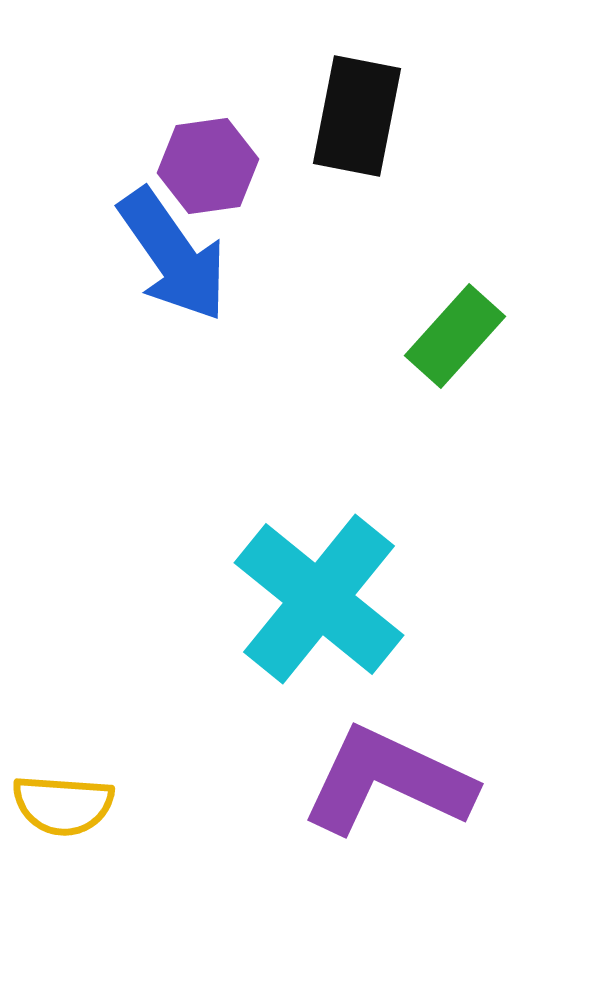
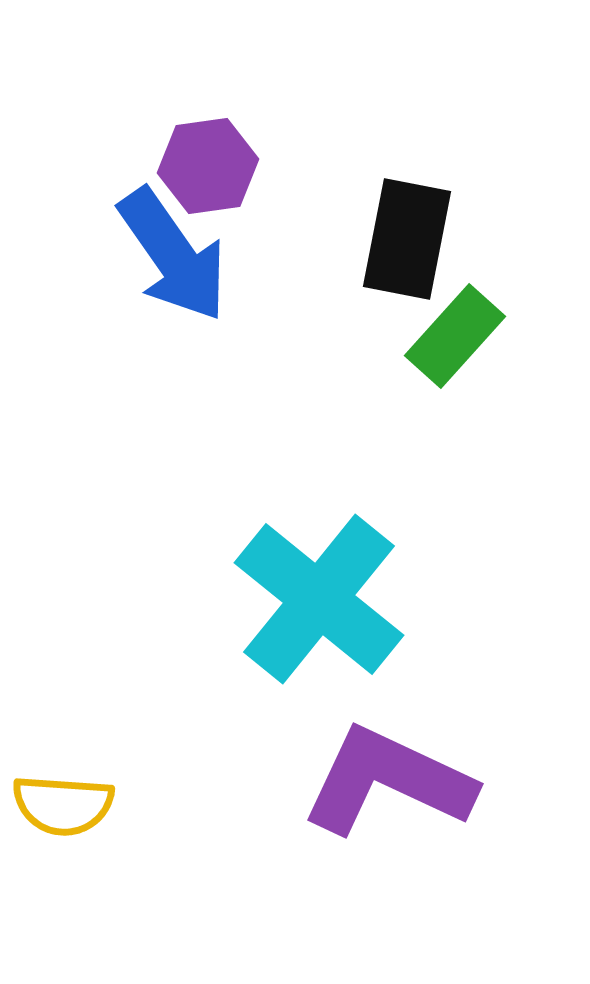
black rectangle: moved 50 px right, 123 px down
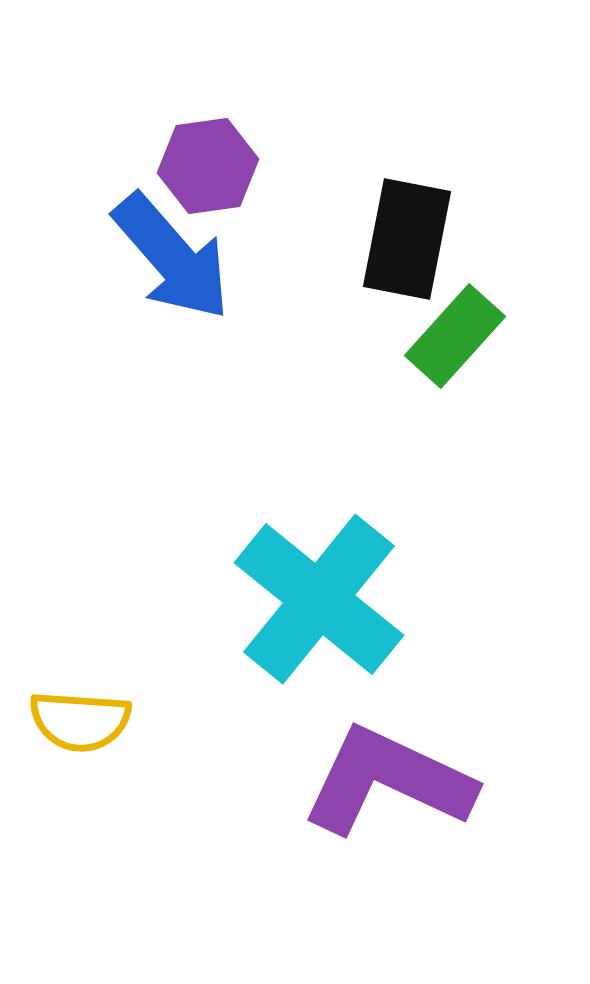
blue arrow: moved 1 px left, 2 px down; rotated 6 degrees counterclockwise
yellow semicircle: moved 17 px right, 84 px up
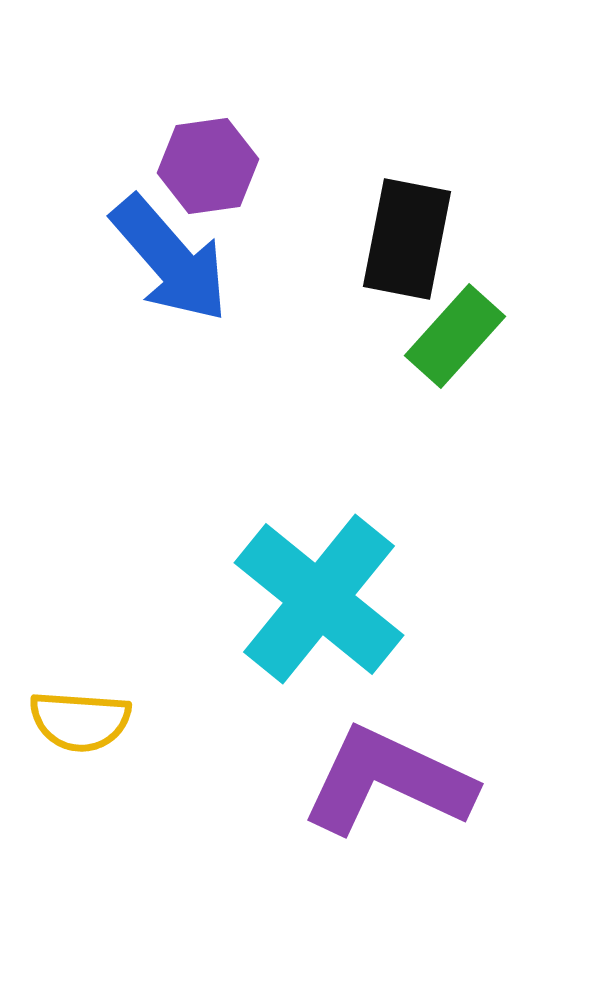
blue arrow: moved 2 px left, 2 px down
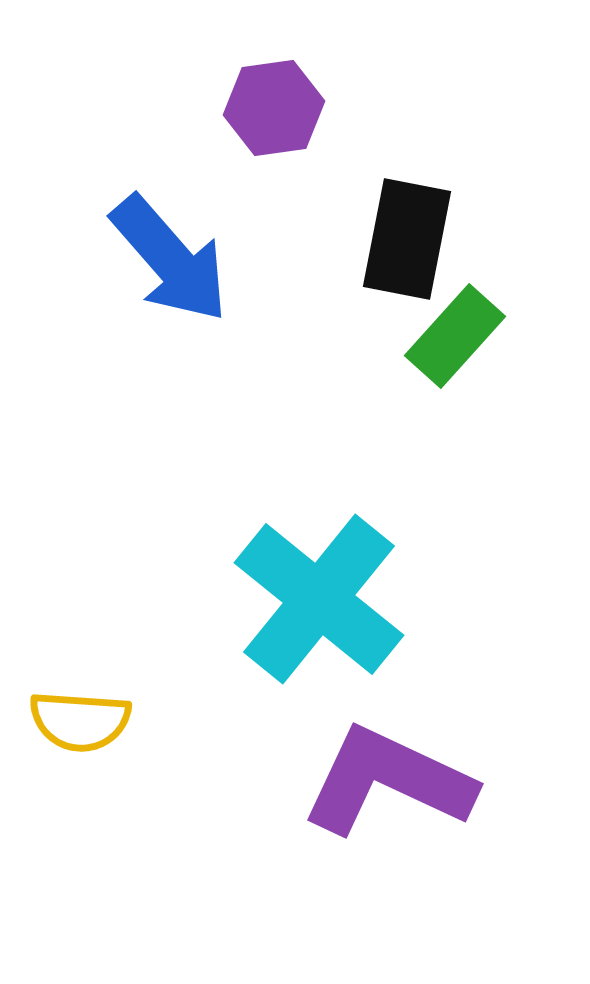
purple hexagon: moved 66 px right, 58 px up
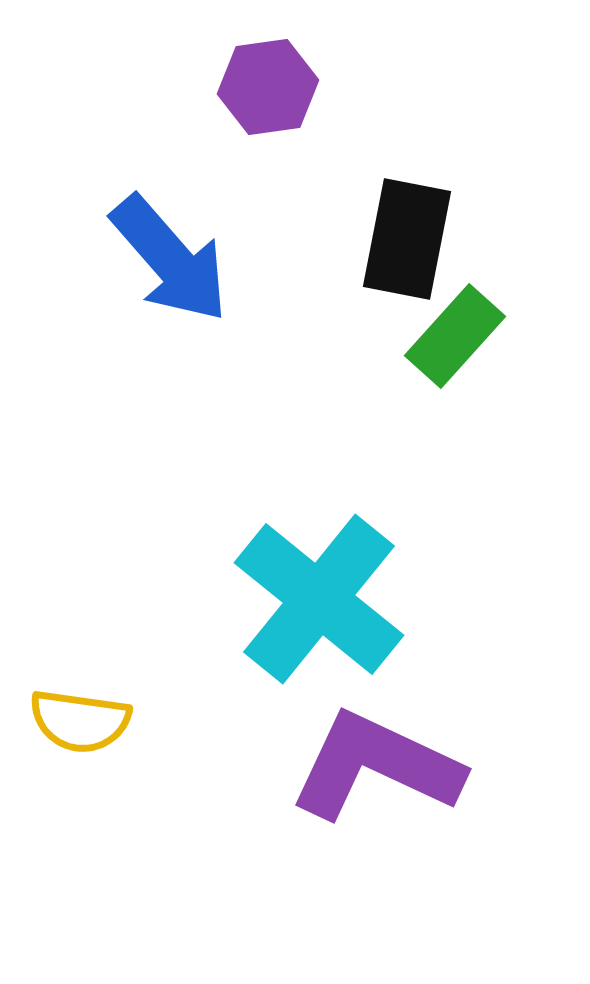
purple hexagon: moved 6 px left, 21 px up
yellow semicircle: rotated 4 degrees clockwise
purple L-shape: moved 12 px left, 15 px up
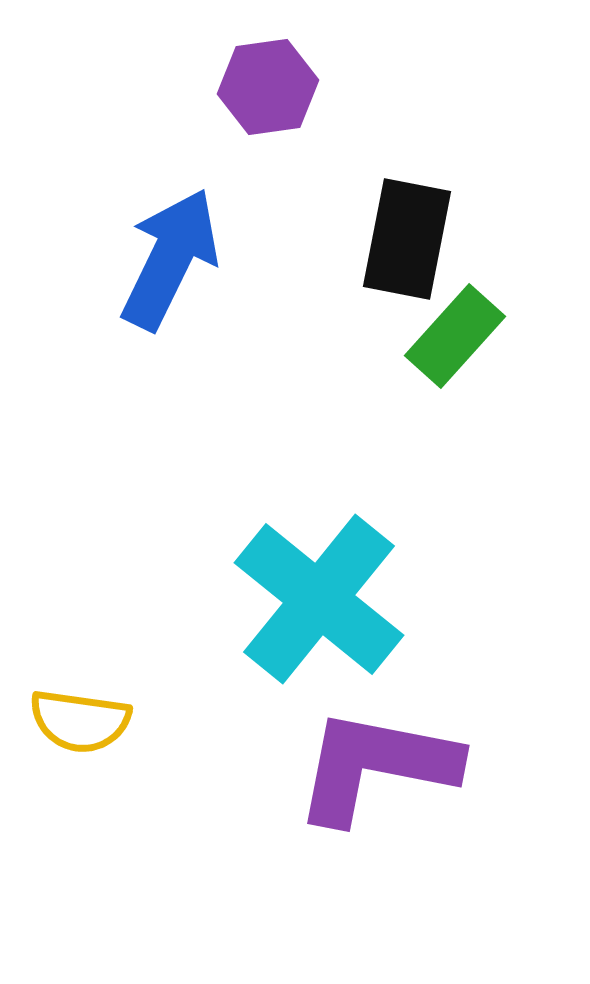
blue arrow: rotated 113 degrees counterclockwise
purple L-shape: rotated 14 degrees counterclockwise
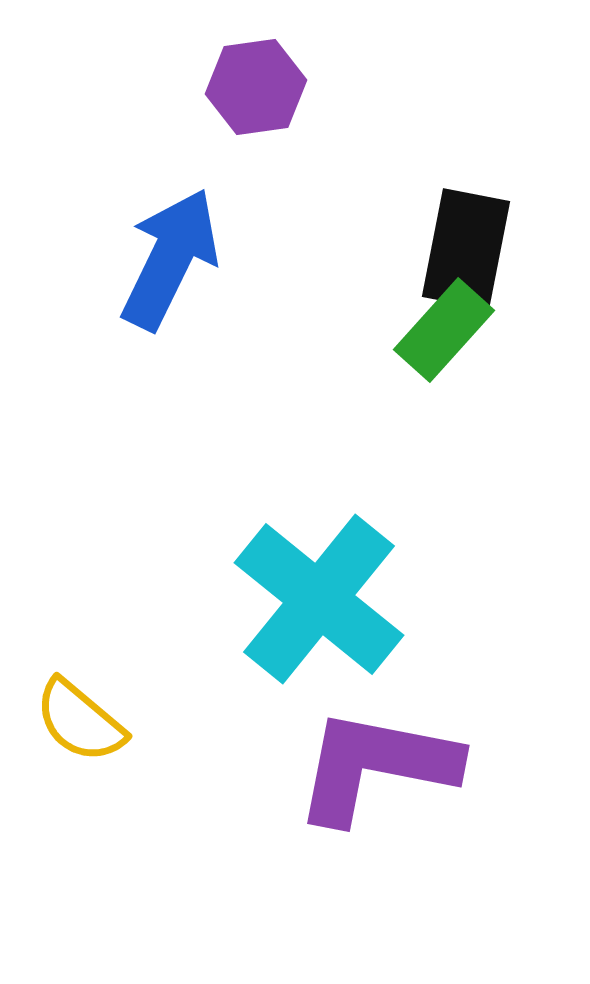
purple hexagon: moved 12 px left
black rectangle: moved 59 px right, 10 px down
green rectangle: moved 11 px left, 6 px up
yellow semicircle: rotated 32 degrees clockwise
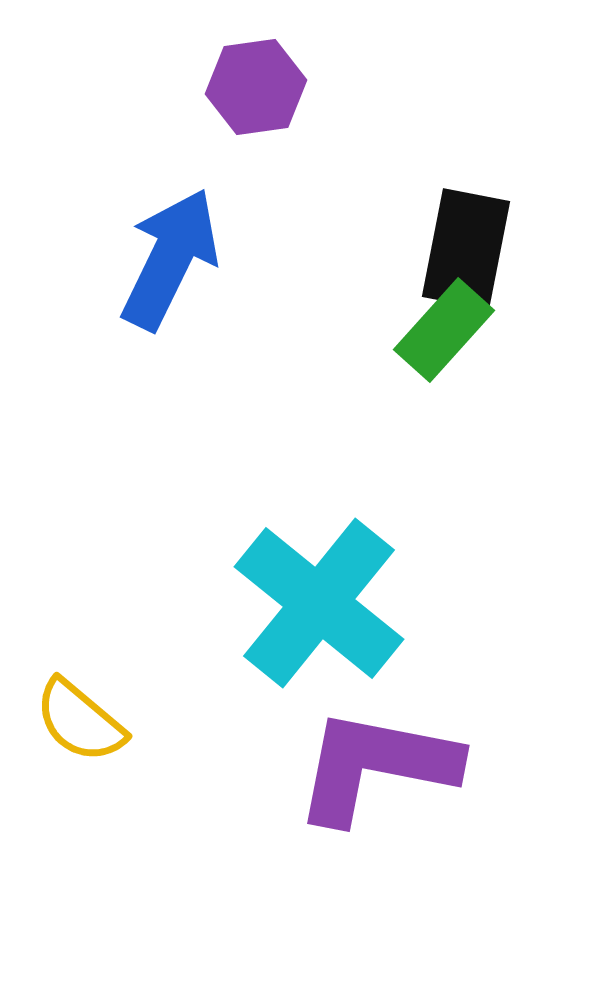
cyan cross: moved 4 px down
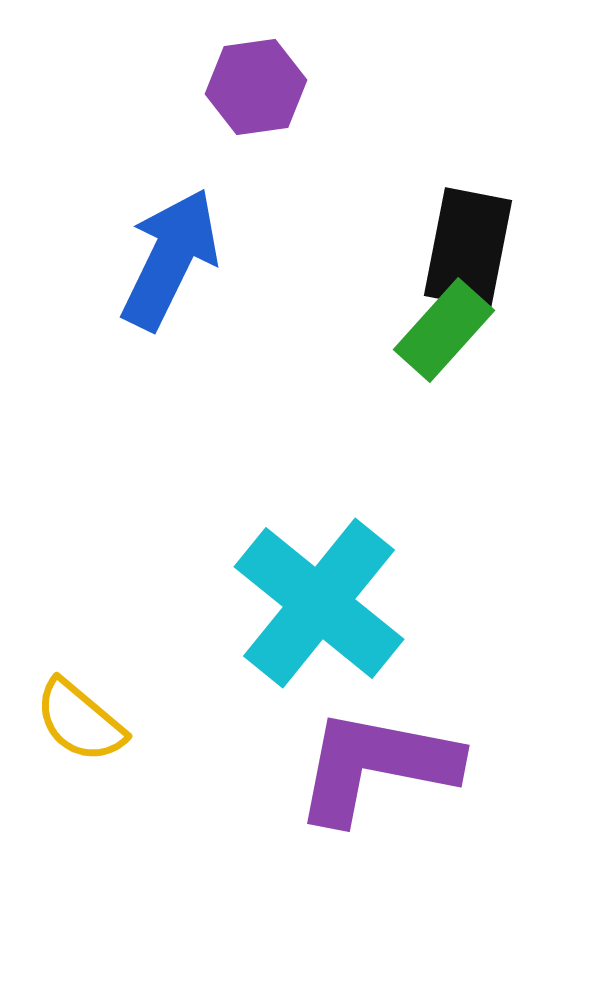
black rectangle: moved 2 px right, 1 px up
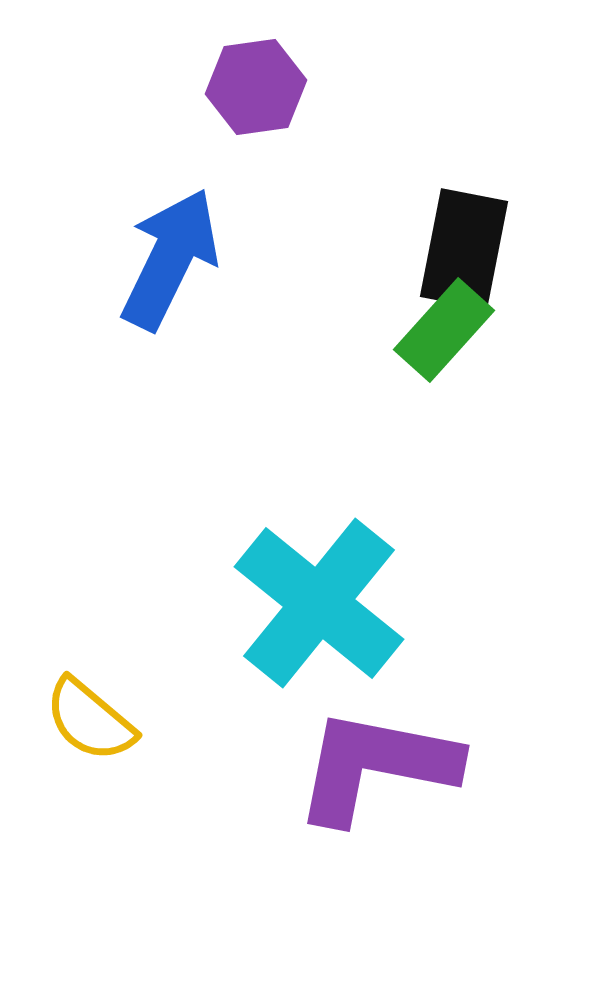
black rectangle: moved 4 px left, 1 px down
yellow semicircle: moved 10 px right, 1 px up
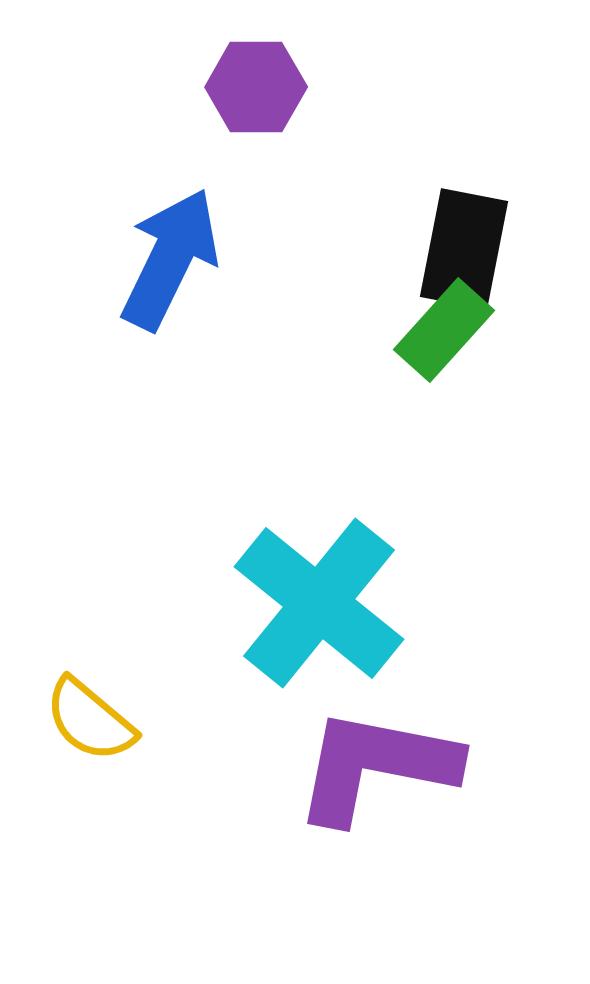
purple hexagon: rotated 8 degrees clockwise
